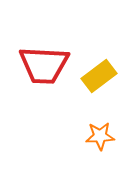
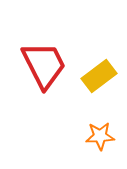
red trapezoid: rotated 120 degrees counterclockwise
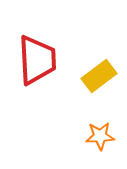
red trapezoid: moved 7 px left, 5 px up; rotated 24 degrees clockwise
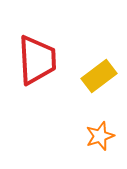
orange star: rotated 16 degrees counterclockwise
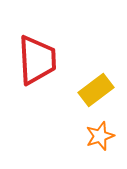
yellow rectangle: moved 3 px left, 14 px down
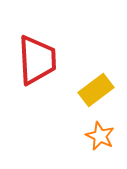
orange star: rotated 28 degrees counterclockwise
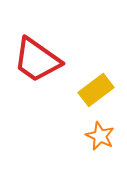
red trapezoid: rotated 128 degrees clockwise
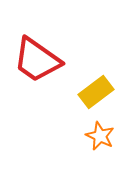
yellow rectangle: moved 2 px down
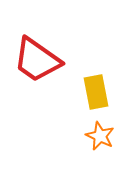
yellow rectangle: rotated 64 degrees counterclockwise
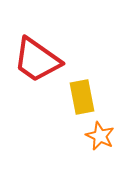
yellow rectangle: moved 14 px left, 5 px down
